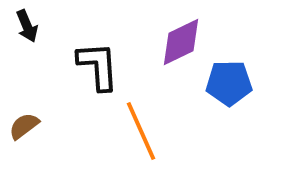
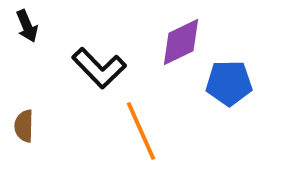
black L-shape: moved 1 px right, 2 px down; rotated 140 degrees clockwise
brown semicircle: rotated 52 degrees counterclockwise
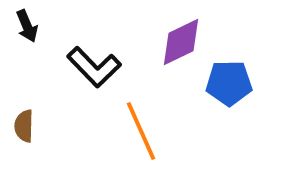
black L-shape: moved 5 px left, 1 px up
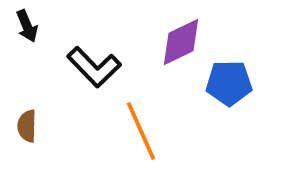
brown semicircle: moved 3 px right
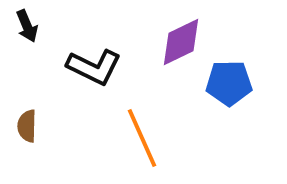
black L-shape: rotated 20 degrees counterclockwise
orange line: moved 1 px right, 7 px down
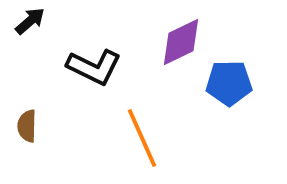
black arrow: moved 3 px right, 5 px up; rotated 108 degrees counterclockwise
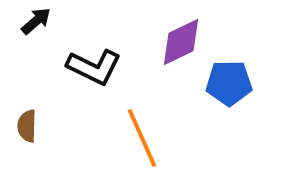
black arrow: moved 6 px right
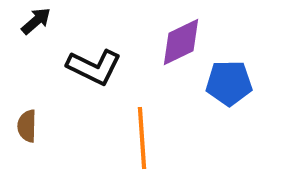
orange line: rotated 20 degrees clockwise
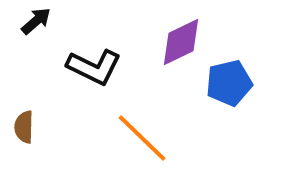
blue pentagon: rotated 12 degrees counterclockwise
brown semicircle: moved 3 px left, 1 px down
orange line: rotated 42 degrees counterclockwise
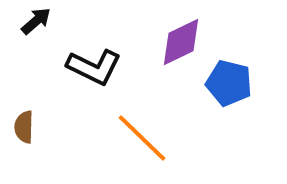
blue pentagon: rotated 27 degrees clockwise
